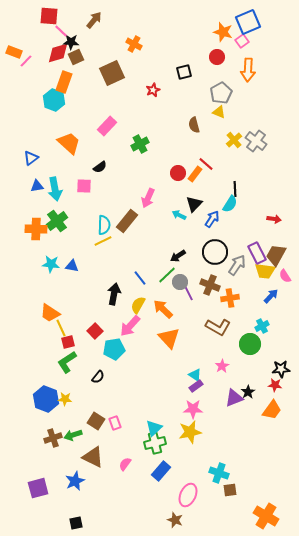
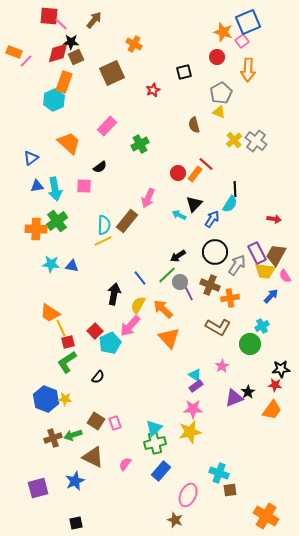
pink line at (61, 31): moved 7 px up
cyan hexagon at (54, 100): rotated 15 degrees clockwise
cyan pentagon at (114, 349): moved 4 px left, 6 px up; rotated 15 degrees counterclockwise
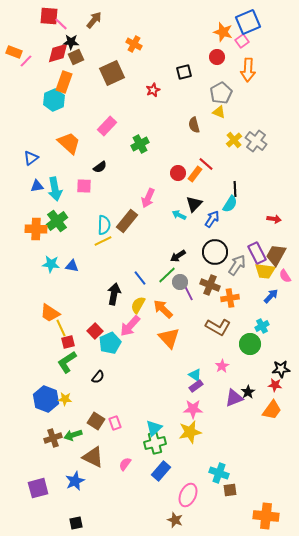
orange cross at (266, 516): rotated 25 degrees counterclockwise
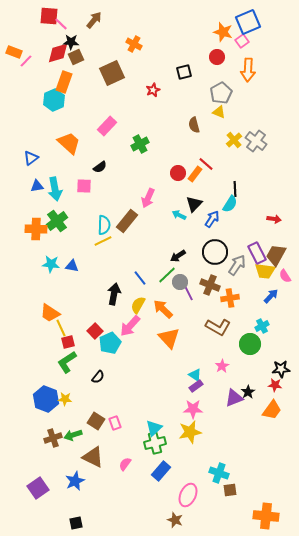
purple square at (38, 488): rotated 20 degrees counterclockwise
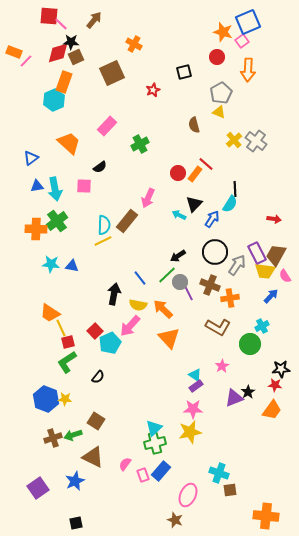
yellow semicircle at (138, 305): rotated 108 degrees counterclockwise
pink rectangle at (115, 423): moved 28 px right, 52 px down
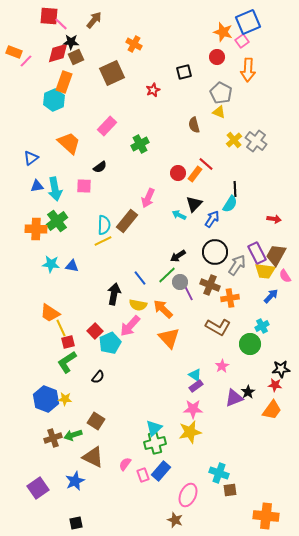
gray pentagon at (221, 93): rotated 15 degrees counterclockwise
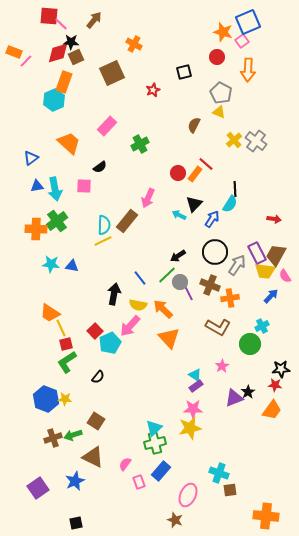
brown semicircle at (194, 125): rotated 42 degrees clockwise
red square at (68, 342): moved 2 px left, 2 px down
yellow star at (190, 432): moved 4 px up
pink rectangle at (143, 475): moved 4 px left, 7 px down
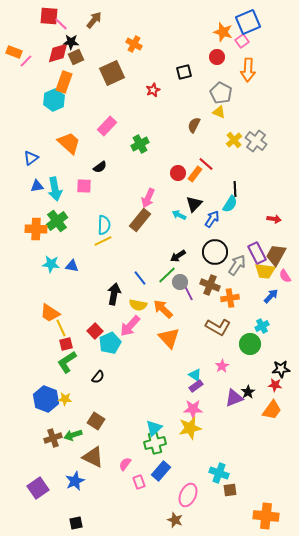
brown rectangle at (127, 221): moved 13 px right, 1 px up
